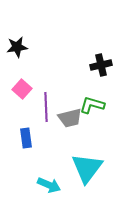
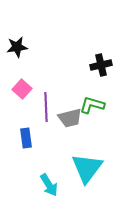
cyan arrow: rotated 35 degrees clockwise
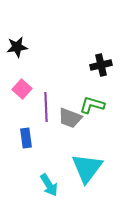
gray trapezoid: rotated 35 degrees clockwise
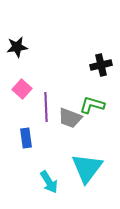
cyan arrow: moved 3 px up
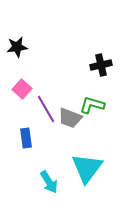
purple line: moved 2 px down; rotated 28 degrees counterclockwise
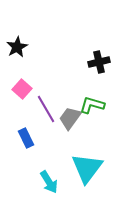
black star: rotated 20 degrees counterclockwise
black cross: moved 2 px left, 3 px up
gray trapezoid: rotated 105 degrees clockwise
blue rectangle: rotated 18 degrees counterclockwise
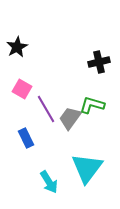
pink square: rotated 12 degrees counterclockwise
